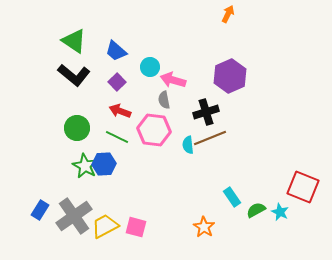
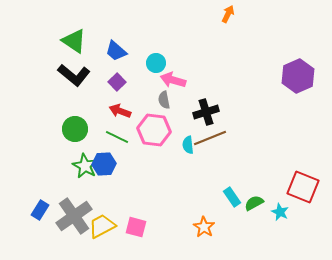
cyan circle: moved 6 px right, 4 px up
purple hexagon: moved 68 px right
green circle: moved 2 px left, 1 px down
green semicircle: moved 2 px left, 7 px up
yellow trapezoid: moved 3 px left
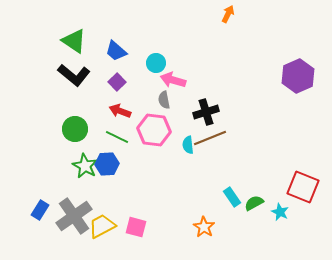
blue hexagon: moved 3 px right
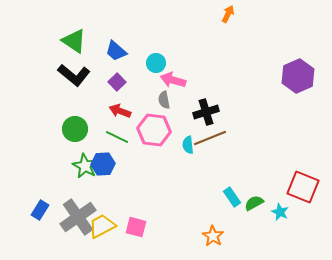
blue hexagon: moved 4 px left
gray cross: moved 4 px right, 1 px down
orange star: moved 9 px right, 9 px down
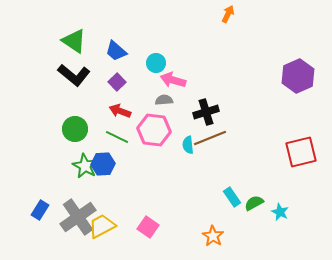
gray semicircle: rotated 96 degrees clockwise
red square: moved 2 px left, 35 px up; rotated 36 degrees counterclockwise
pink square: moved 12 px right; rotated 20 degrees clockwise
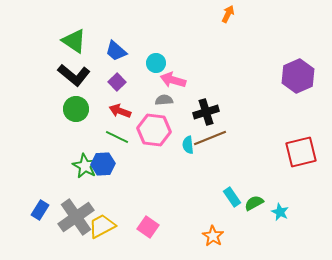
green circle: moved 1 px right, 20 px up
gray cross: moved 2 px left
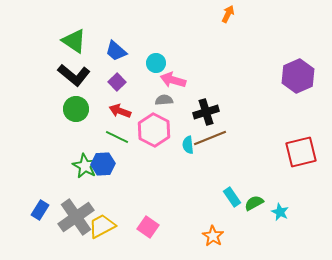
pink hexagon: rotated 20 degrees clockwise
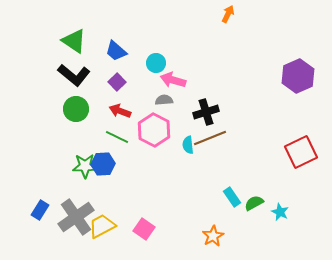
red square: rotated 12 degrees counterclockwise
green star: rotated 30 degrees counterclockwise
pink square: moved 4 px left, 2 px down
orange star: rotated 10 degrees clockwise
